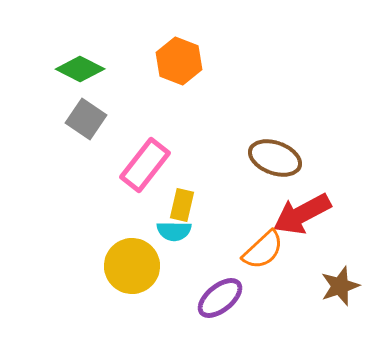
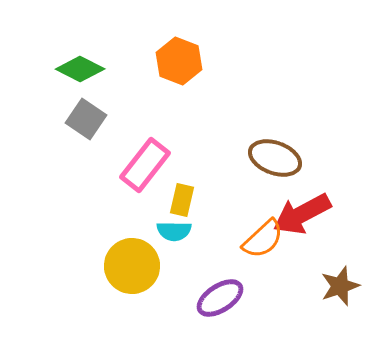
yellow rectangle: moved 5 px up
orange semicircle: moved 11 px up
purple ellipse: rotated 6 degrees clockwise
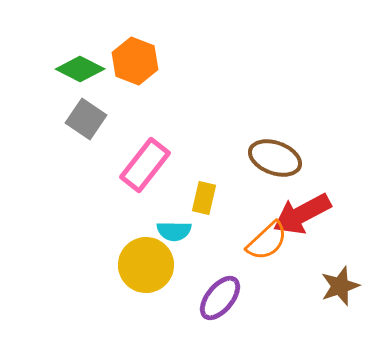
orange hexagon: moved 44 px left
yellow rectangle: moved 22 px right, 2 px up
orange semicircle: moved 4 px right, 2 px down
yellow circle: moved 14 px right, 1 px up
purple ellipse: rotated 18 degrees counterclockwise
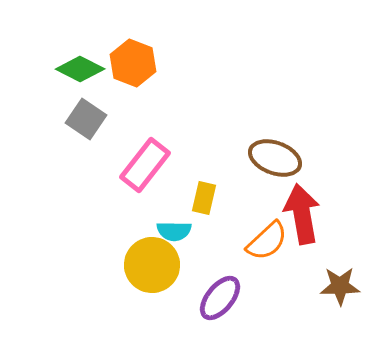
orange hexagon: moved 2 px left, 2 px down
red arrow: rotated 108 degrees clockwise
yellow circle: moved 6 px right
brown star: rotated 18 degrees clockwise
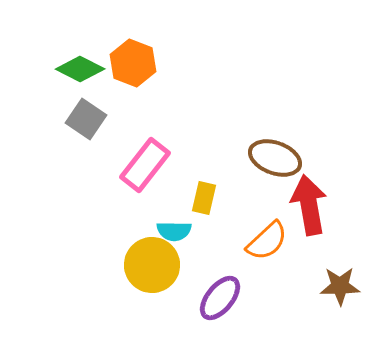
red arrow: moved 7 px right, 9 px up
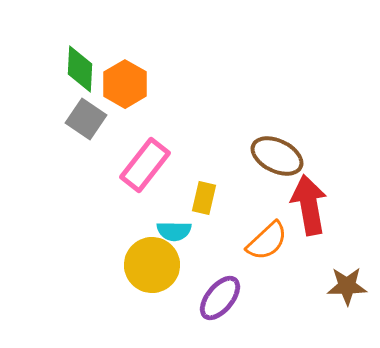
orange hexagon: moved 8 px left, 21 px down; rotated 9 degrees clockwise
green diamond: rotated 66 degrees clockwise
brown ellipse: moved 2 px right, 2 px up; rotated 6 degrees clockwise
brown star: moved 7 px right
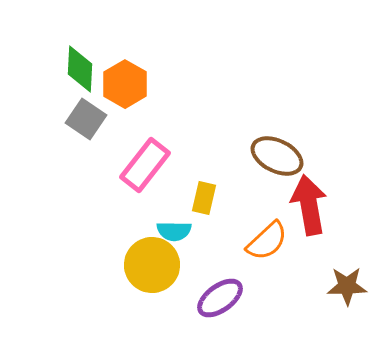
purple ellipse: rotated 15 degrees clockwise
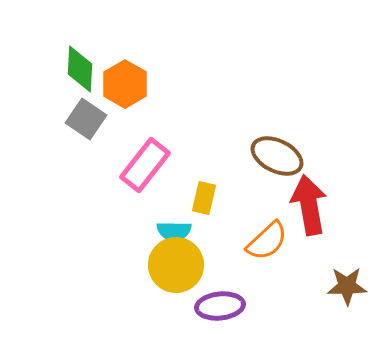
yellow circle: moved 24 px right
purple ellipse: moved 8 px down; rotated 30 degrees clockwise
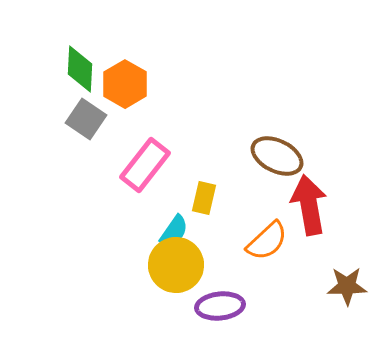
cyan semicircle: rotated 56 degrees counterclockwise
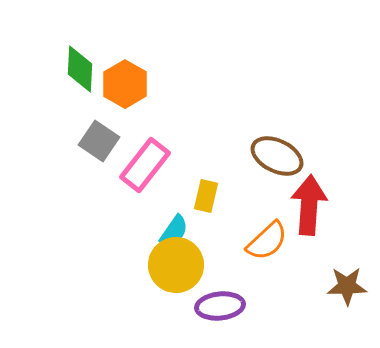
gray square: moved 13 px right, 22 px down
yellow rectangle: moved 2 px right, 2 px up
red arrow: rotated 14 degrees clockwise
